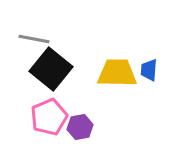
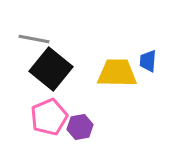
blue trapezoid: moved 1 px left, 9 px up
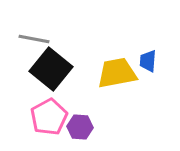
yellow trapezoid: rotated 12 degrees counterclockwise
pink pentagon: rotated 6 degrees counterclockwise
purple hexagon: rotated 15 degrees clockwise
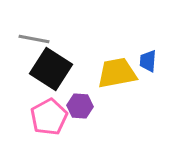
black square: rotated 6 degrees counterclockwise
purple hexagon: moved 21 px up
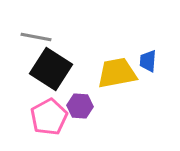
gray line: moved 2 px right, 2 px up
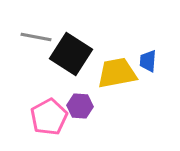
black square: moved 20 px right, 15 px up
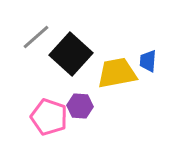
gray line: rotated 52 degrees counterclockwise
black square: rotated 9 degrees clockwise
pink pentagon: rotated 24 degrees counterclockwise
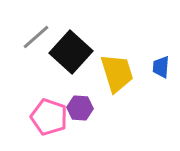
black square: moved 2 px up
blue trapezoid: moved 13 px right, 6 px down
yellow trapezoid: rotated 84 degrees clockwise
purple hexagon: moved 2 px down
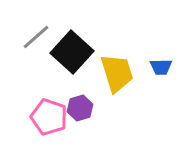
black square: moved 1 px right
blue trapezoid: rotated 95 degrees counterclockwise
purple hexagon: rotated 20 degrees counterclockwise
